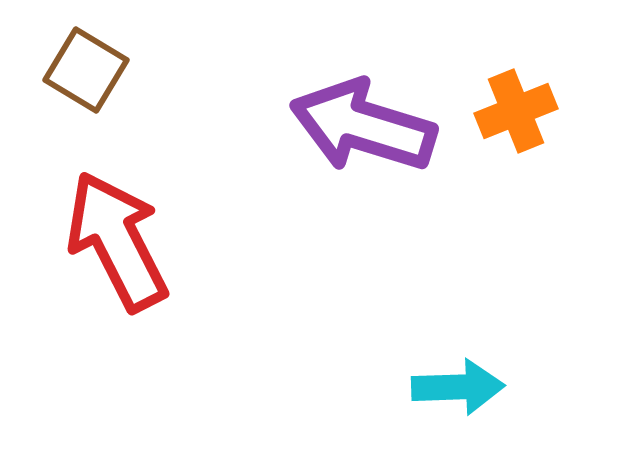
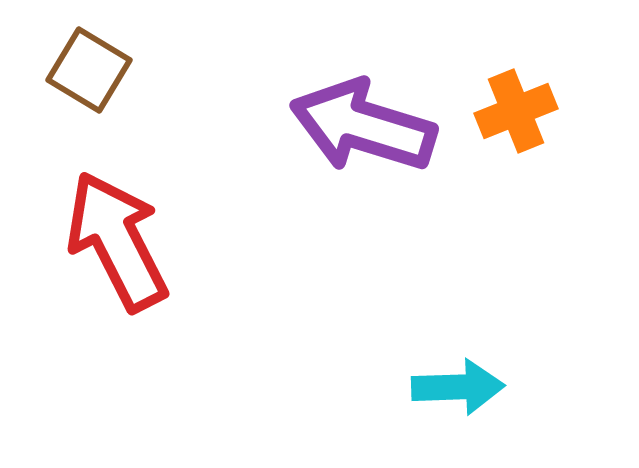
brown square: moved 3 px right
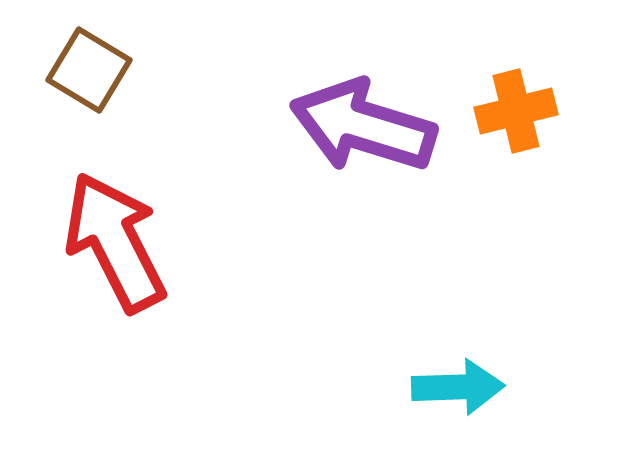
orange cross: rotated 8 degrees clockwise
red arrow: moved 2 px left, 1 px down
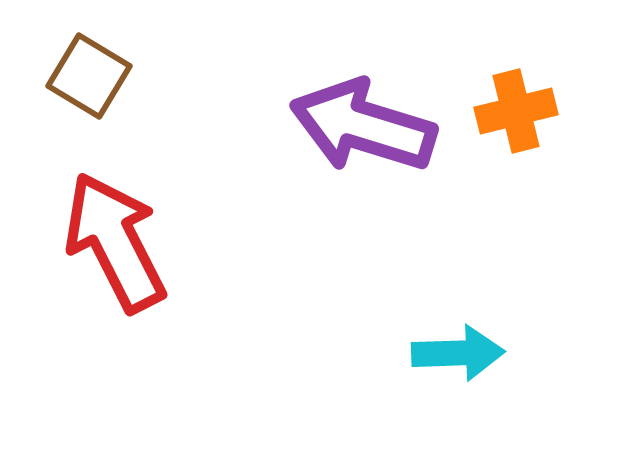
brown square: moved 6 px down
cyan arrow: moved 34 px up
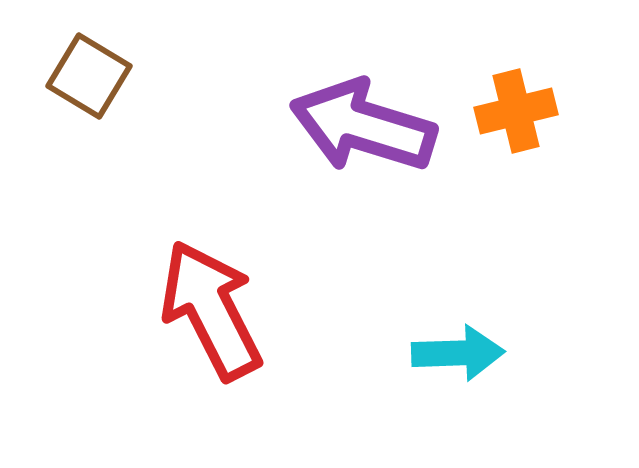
red arrow: moved 96 px right, 68 px down
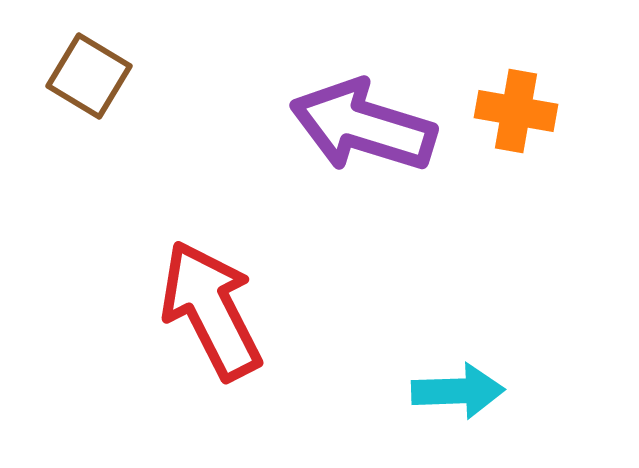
orange cross: rotated 24 degrees clockwise
cyan arrow: moved 38 px down
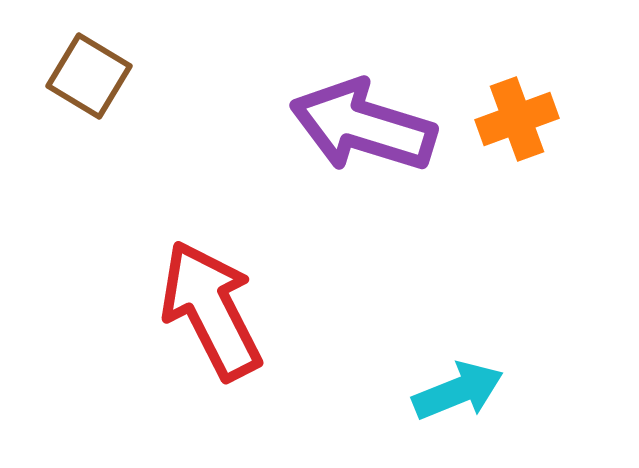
orange cross: moved 1 px right, 8 px down; rotated 30 degrees counterclockwise
cyan arrow: rotated 20 degrees counterclockwise
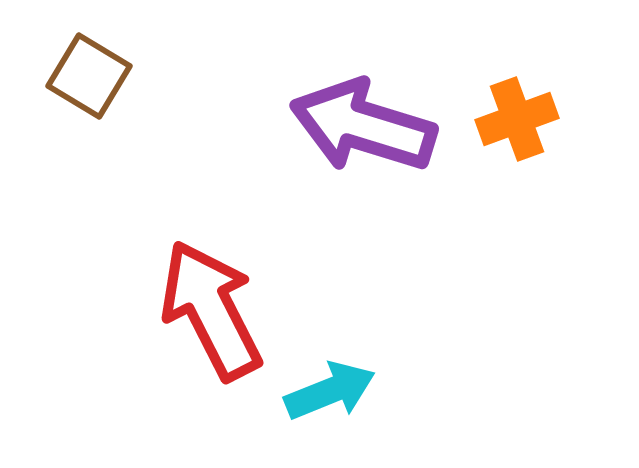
cyan arrow: moved 128 px left
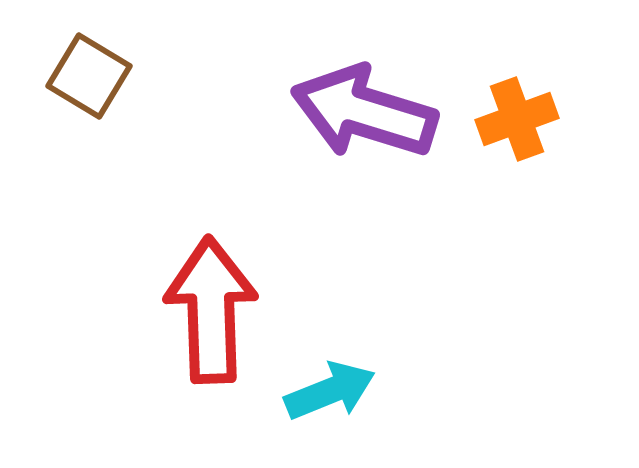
purple arrow: moved 1 px right, 14 px up
red arrow: rotated 25 degrees clockwise
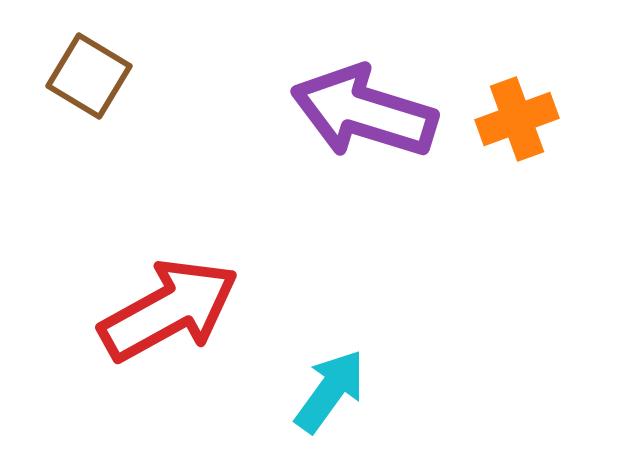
red arrow: moved 42 px left; rotated 63 degrees clockwise
cyan arrow: rotated 32 degrees counterclockwise
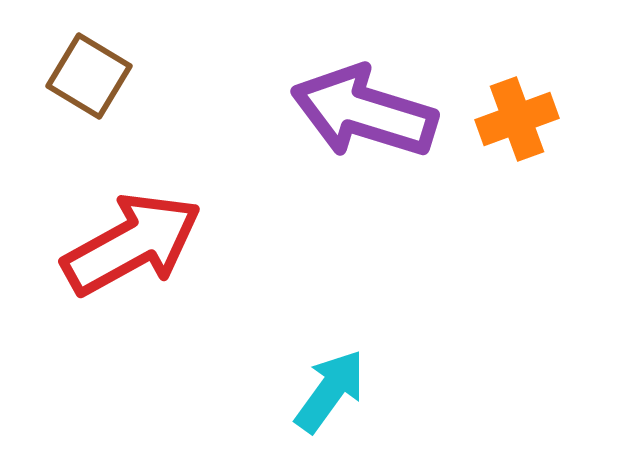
red arrow: moved 37 px left, 66 px up
